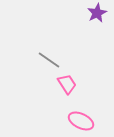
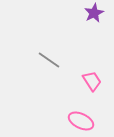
purple star: moved 3 px left
pink trapezoid: moved 25 px right, 3 px up
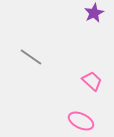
gray line: moved 18 px left, 3 px up
pink trapezoid: rotated 15 degrees counterclockwise
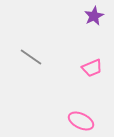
purple star: moved 3 px down
pink trapezoid: moved 13 px up; rotated 115 degrees clockwise
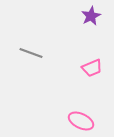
purple star: moved 3 px left
gray line: moved 4 px up; rotated 15 degrees counterclockwise
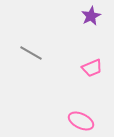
gray line: rotated 10 degrees clockwise
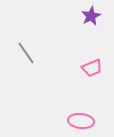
gray line: moved 5 px left; rotated 25 degrees clockwise
pink ellipse: rotated 20 degrees counterclockwise
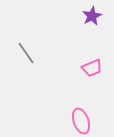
purple star: moved 1 px right
pink ellipse: rotated 65 degrees clockwise
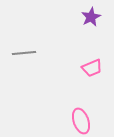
purple star: moved 1 px left, 1 px down
gray line: moved 2 px left; rotated 60 degrees counterclockwise
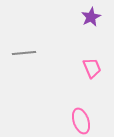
pink trapezoid: rotated 90 degrees counterclockwise
